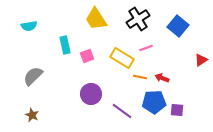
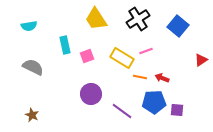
pink line: moved 3 px down
gray semicircle: moved 9 px up; rotated 70 degrees clockwise
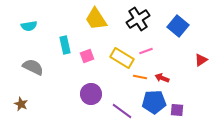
brown star: moved 11 px left, 11 px up
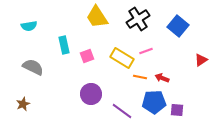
yellow trapezoid: moved 1 px right, 2 px up
cyan rectangle: moved 1 px left
brown star: moved 2 px right; rotated 24 degrees clockwise
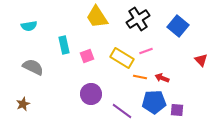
red triangle: rotated 40 degrees counterclockwise
